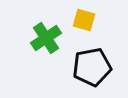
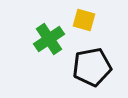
green cross: moved 3 px right, 1 px down
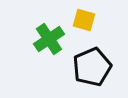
black pentagon: rotated 12 degrees counterclockwise
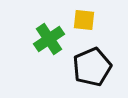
yellow square: rotated 10 degrees counterclockwise
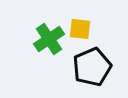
yellow square: moved 4 px left, 9 px down
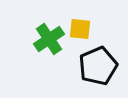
black pentagon: moved 6 px right, 1 px up
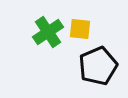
green cross: moved 1 px left, 7 px up
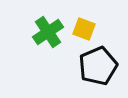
yellow square: moved 4 px right; rotated 15 degrees clockwise
